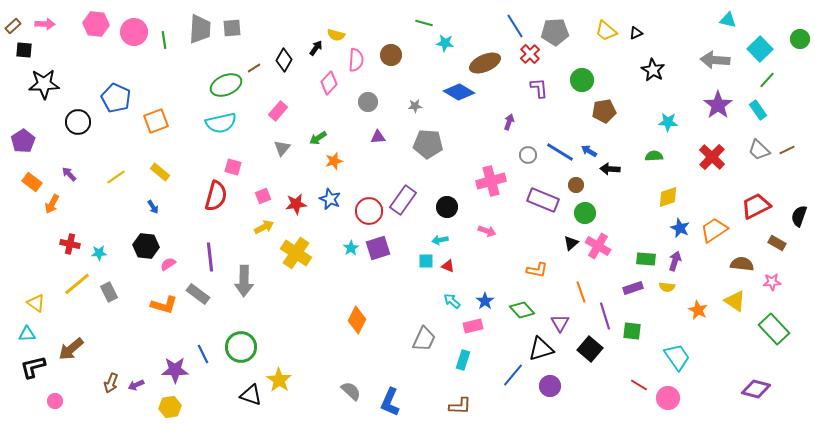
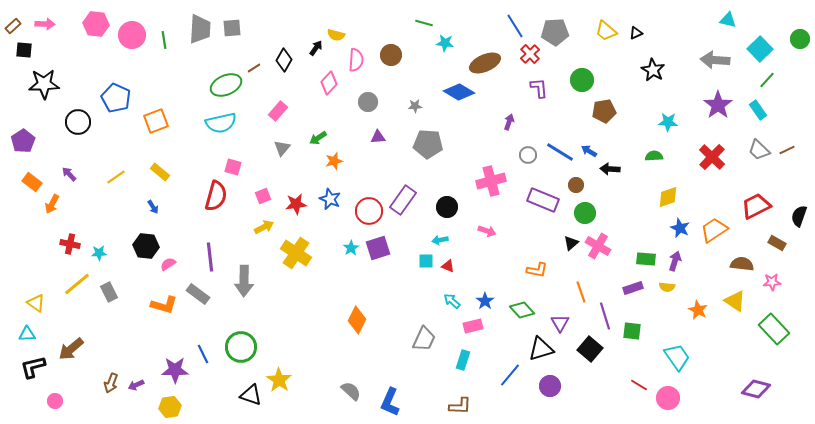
pink circle at (134, 32): moved 2 px left, 3 px down
blue line at (513, 375): moved 3 px left
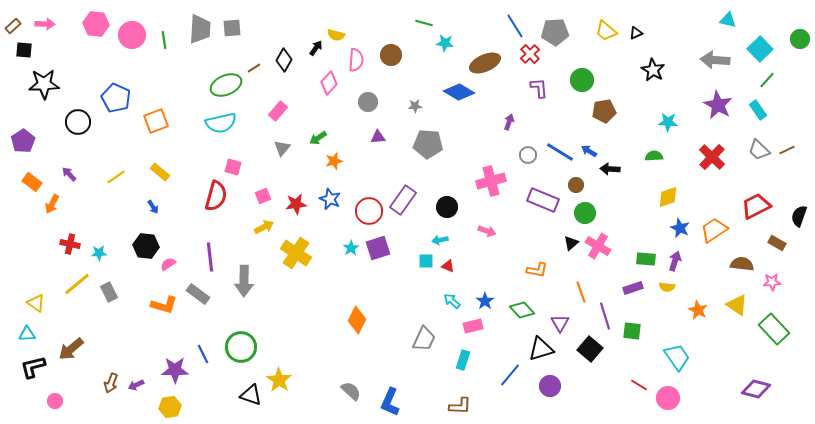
purple star at (718, 105): rotated 8 degrees counterclockwise
yellow triangle at (735, 301): moved 2 px right, 4 px down
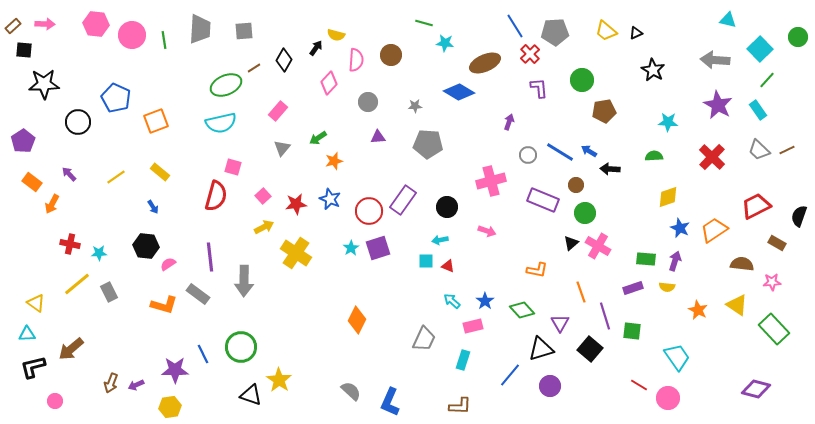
gray square at (232, 28): moved 12 px right, 3 px down
green circle at (800, 39): moved 2 px left, 2 px up
pink square at (263, 196): rotated 21 degrees counterclockwise
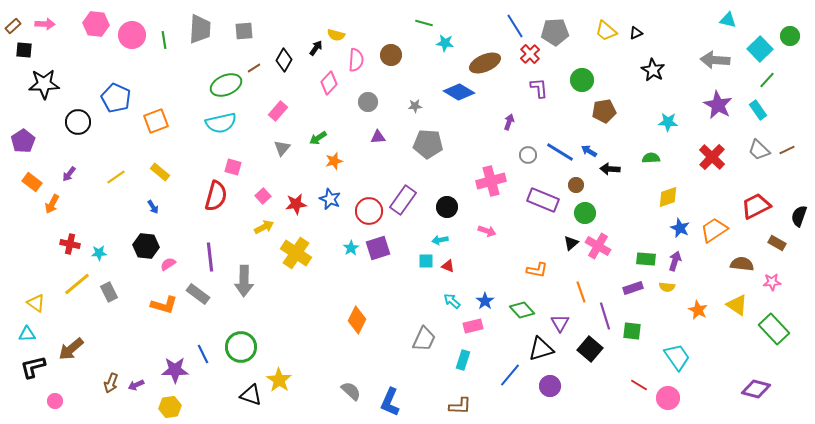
green circle at (798, 37): moved 8 px left, 1 px up
green semicircle at (654, 156): moved 3 px left, 2 px down
purple arrow at (69, 174): rotated 98 degrees counterclockwise
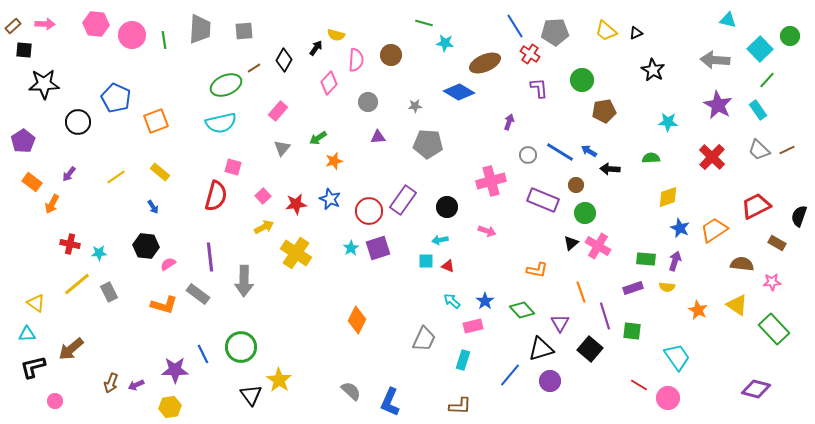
red cross at (530, 54): rotated 12 degrees counterclockwise
purple circle at (550, 386): moved 5 px up
black triangle at (251, 395): rotated 35 degrees clockwise
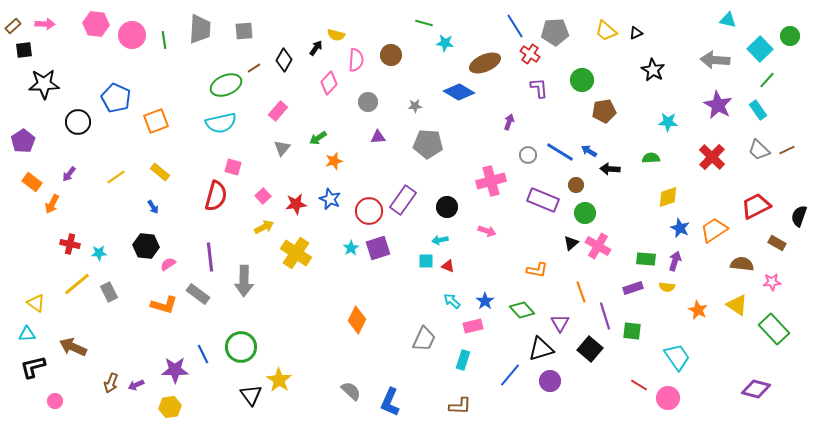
black square at (24, 50): rotated 12 degrees counterclockwise
brown arrow at (71, 349): moved 2 px right, 2 px up; rotated 64 degrees clockwise
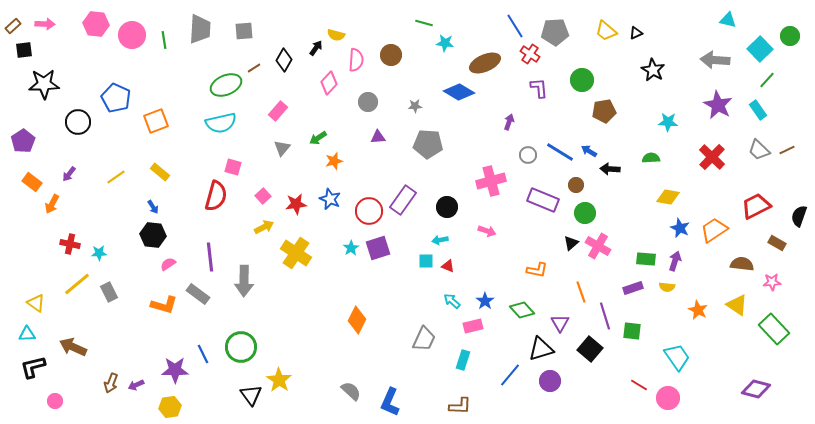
yellow diamond at (668, 197): rotated 30 degrees clockwise
black hexagon at (146, 246): moved 7 px right, 11 px up
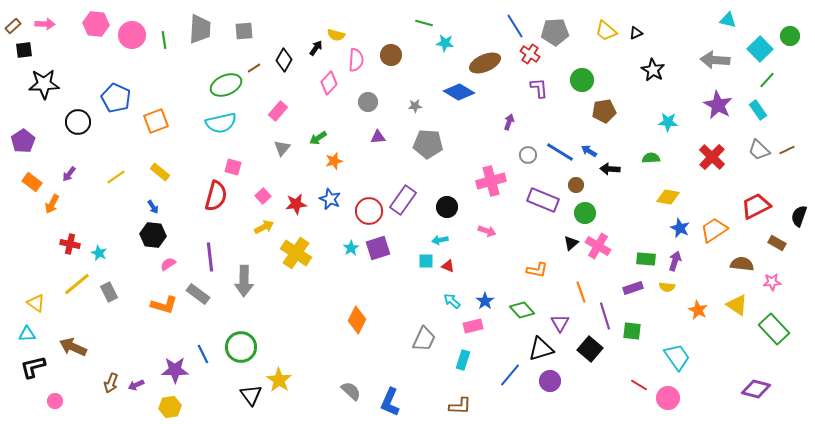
cyan star at (99, 253): rotated 28 degrees clockwise
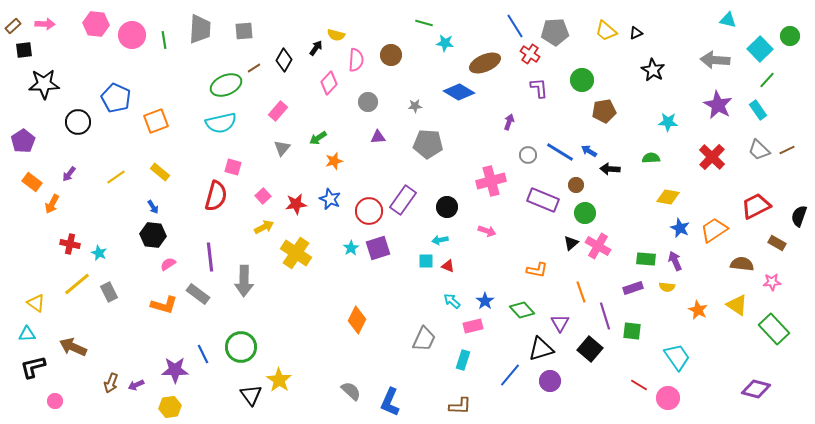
purple arrow at (675, 261): rotated 42 degrees counterclockwise
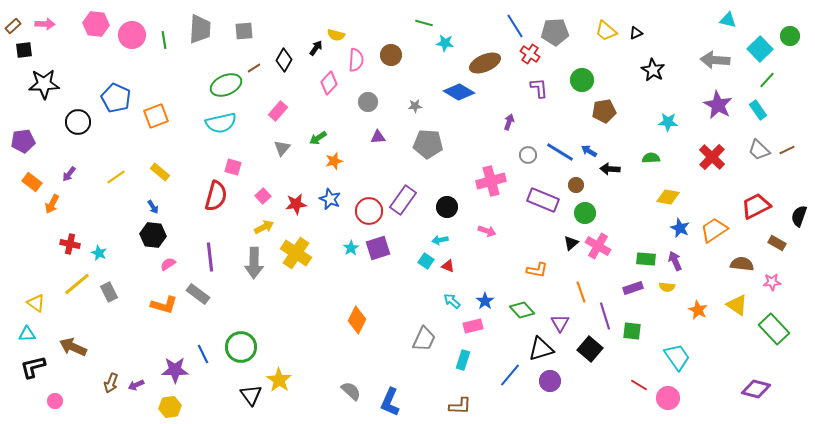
orange square at (156, 121): moved 5 px up
purple pentagon at (23, 141): rotated 25 degrees clockwise
cyan square at (426, 261): rotated 35 degrees clockwise
gray arrow at (244, 281): moved 10 px right, 18 px up
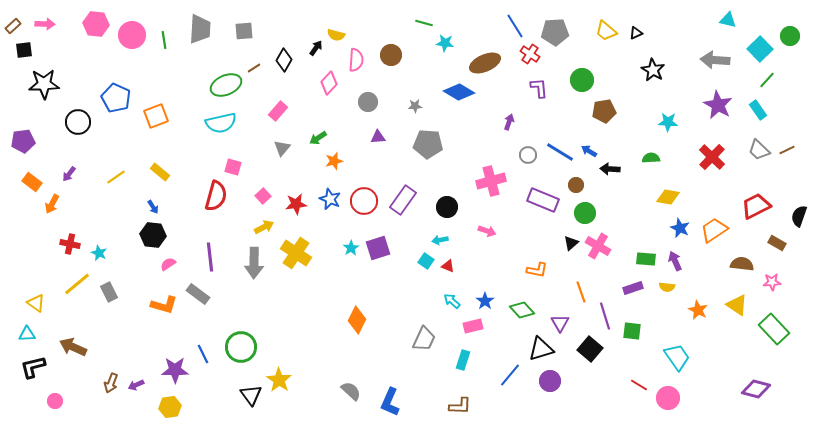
red circle at (369, 211): moved 5 px left, 10 px up
